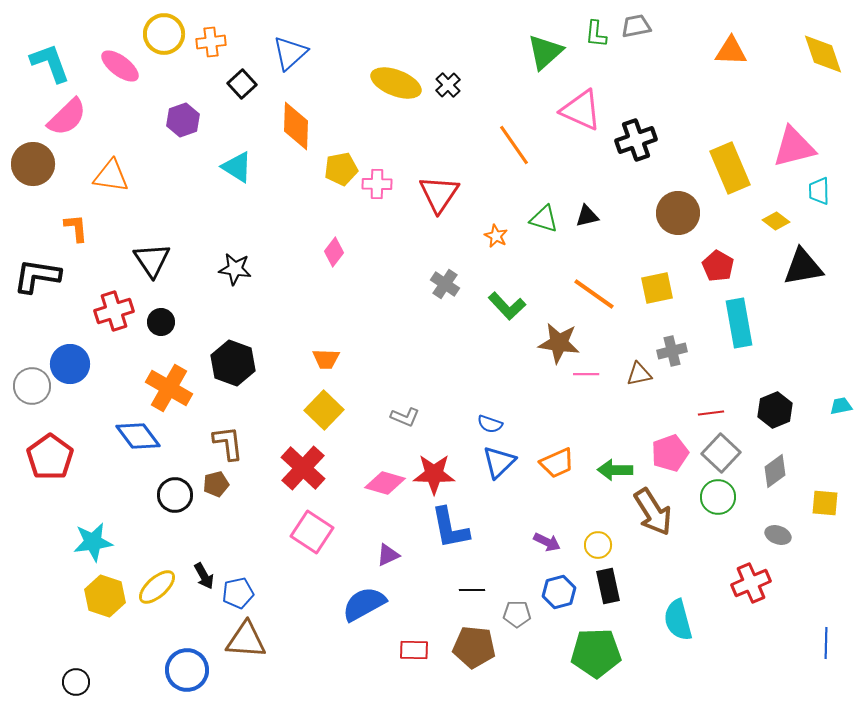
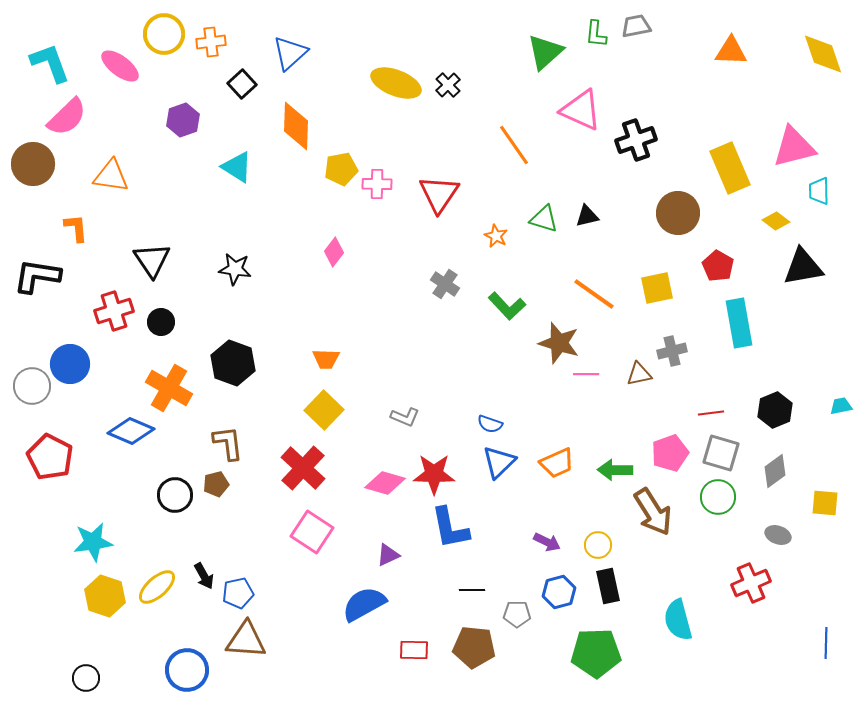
brown star at (559, 343): rotated 9 degrees clockwise
blue diamond at (138, 436): moved 7 px left, 5 px up; rotated 30 degrees counterclockwise
gray square at (721, 453): rotated 27 degrees counterclockwise
red pentagon at (50, 457): rotated 9 degrees counterclockwise
black circle at (76, 682): moved 10 px right, 4 px up
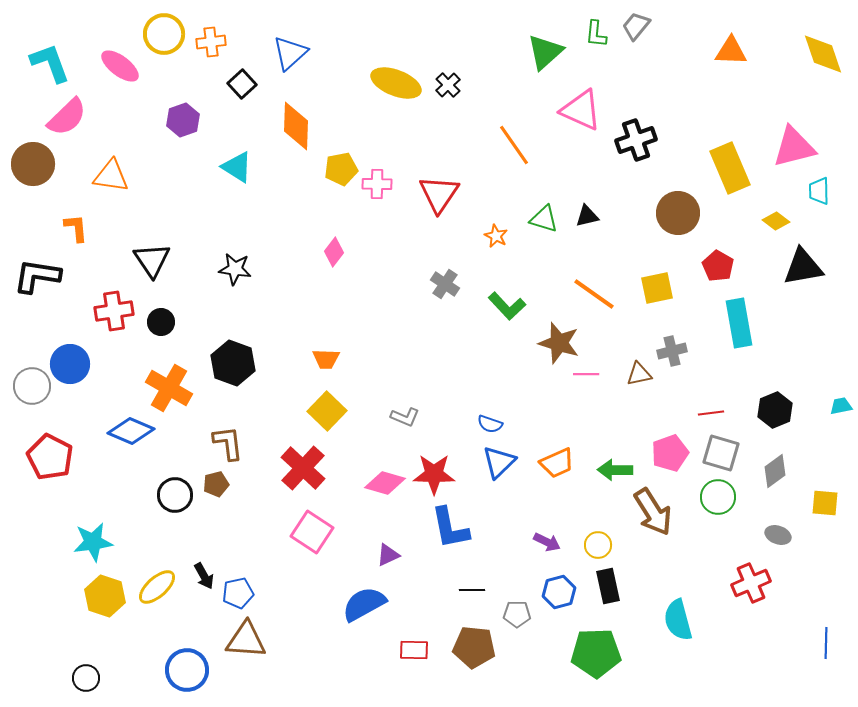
gray trapezoid at (636, 26): rotated 40 degrees counterclockwise
red cross at (114, 311): rotated 9 degrees clockwise
yellow square at (324, 410): moved 3 px right, 1 px down
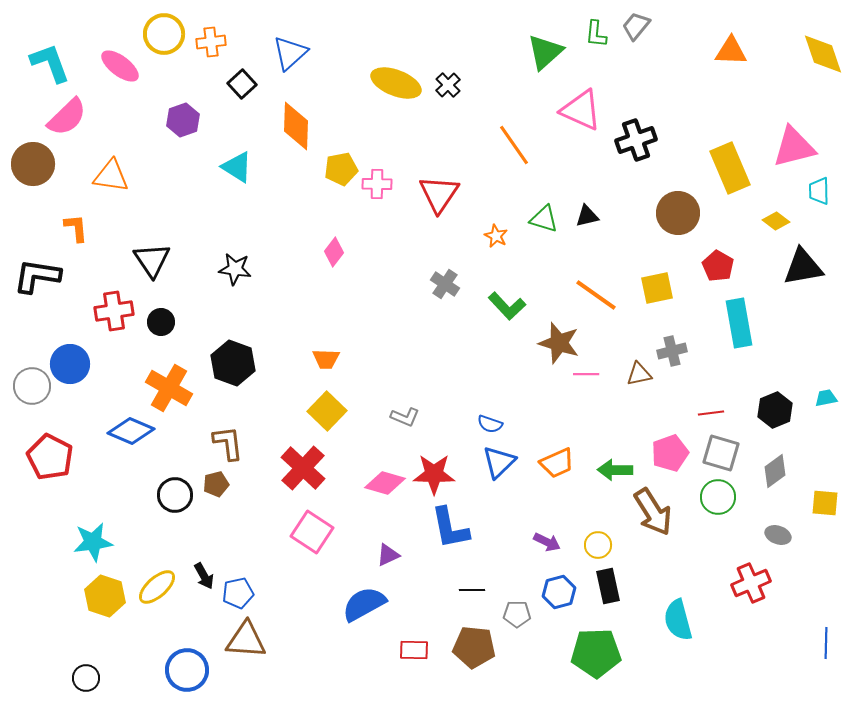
orange line at (594, 294): moved 2 px right, 1 px down
cyan trapezoid at (841, 406): moved 15 px left, 8 px up
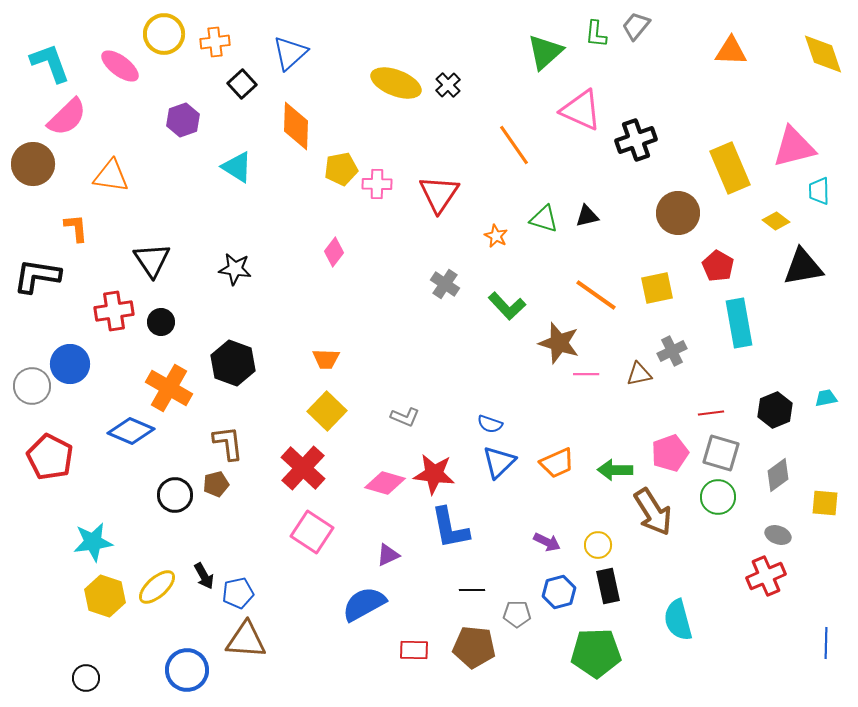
orange cross at (211, 42): moved 4 px right
gray cross at (672, 351): rotated 12 degrees counterclockwise
gray diamond at (775, 471): moved 3 px right, 4 px down
red star at (434, 474): rotated 6 degrees clockwise
red cross at (751, 583): moved 15 px right, 7 px up
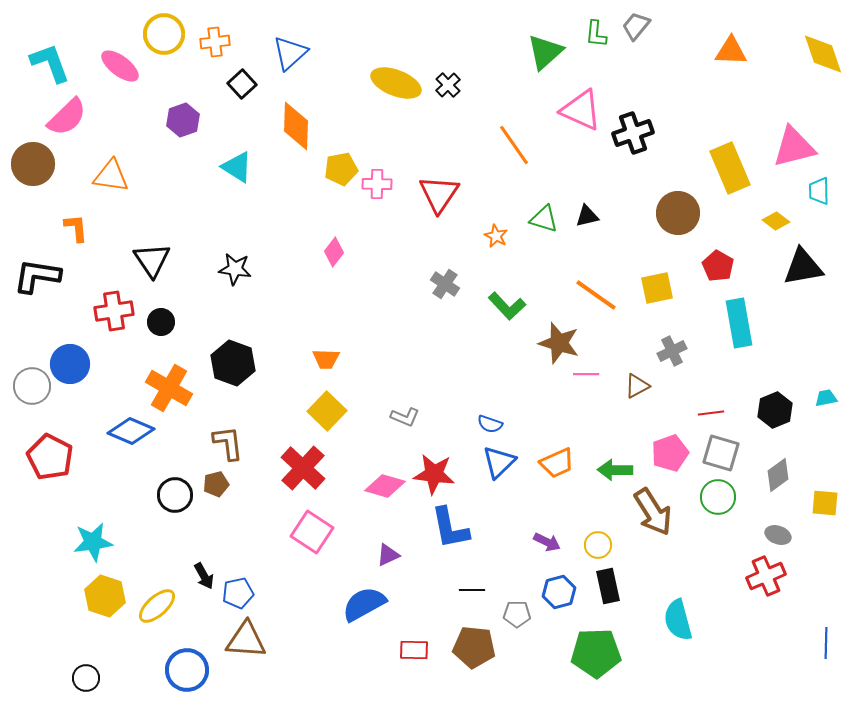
black cross at (636, 140): moved 3 px left, 7 px up
brown triangle at (639, 374): moved 2 px left, 12 px down; rotated 16 degrees counterclockwise
pink diamond at (385, 483): moved 3 px down
yellow ellipse at (157, 587): moved 19 px down
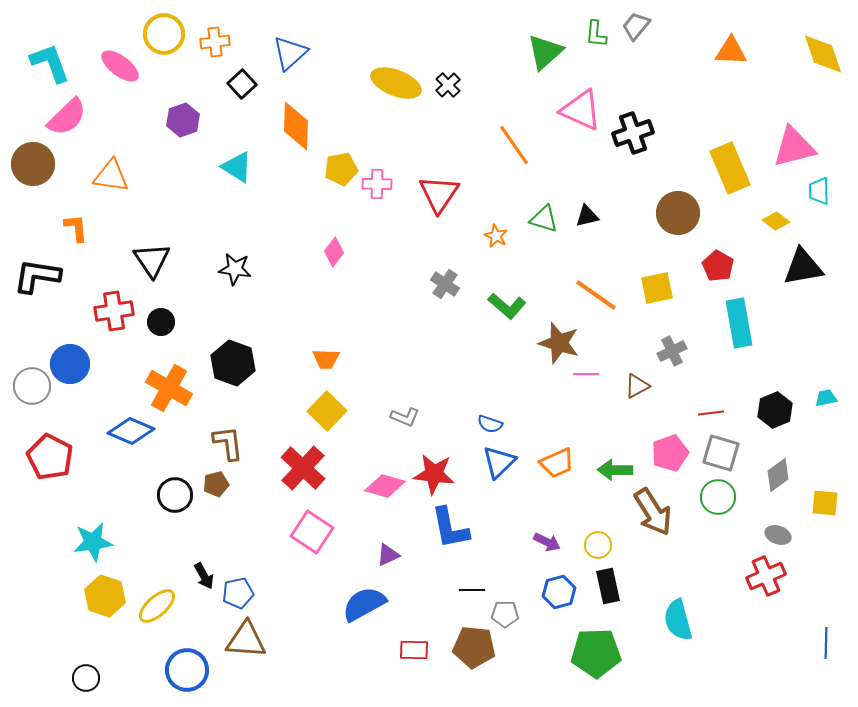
green L-shape at (507, 306): rotated 6 degrees counterclockwise
gray pentagon at (517, 614): moved 12 px left
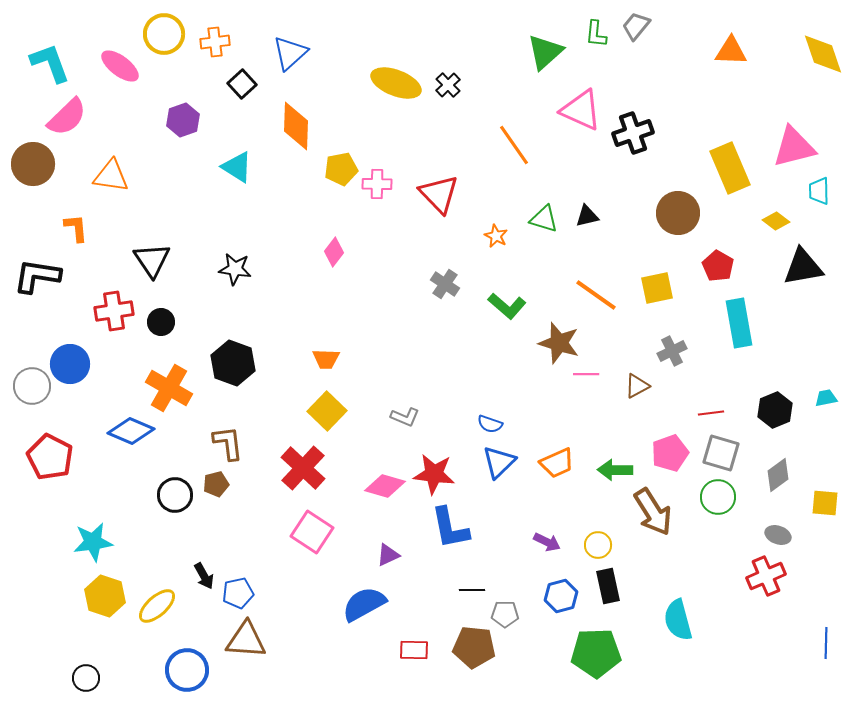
red triangle at (439, 194): rotated 18 degrees counterclockwise
blue hexagon at (559, 592): moved 2 px right, 4 px down
